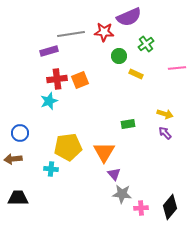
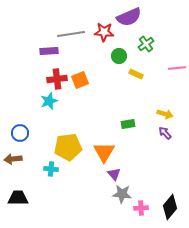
purple rectangle: rotated 12 degrees clockwise
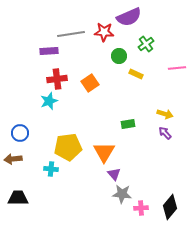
orange square: moved 10 px right, 3 px down; rotated 12 degrees counterclockwise
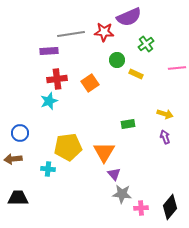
green circle: moved 2 px left, 4 px down
purple arrow: moved 4 px down; rotated 24 degrees clockwise
cyan cross: moved 3 px left
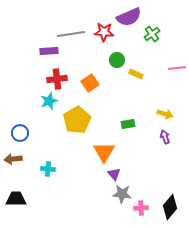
green cross: moved 6 px right, 10 px up
yellow pentagon: moved 9 px right, 27 px up; rotated 24 degrees counterclockwise
black trapezoid: moved 2 px left, 1 px down
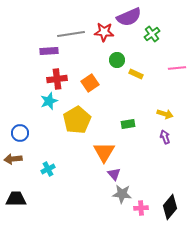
cyan cross: rotated 32 degrees counterclockwise
